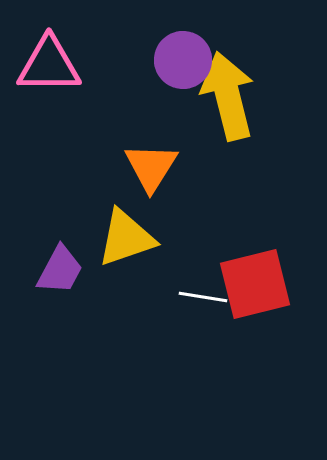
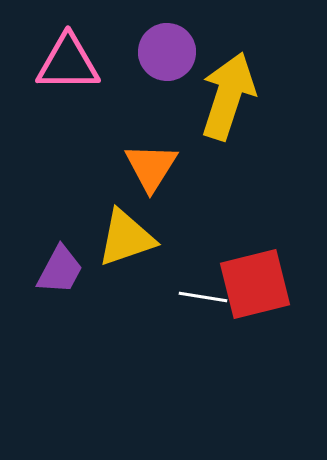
purple circle: moved 16 px left, 8 px up
pink triangle: moved 19 px right, 2 px up
yellow arrow: rotated 32 degrees clockwise
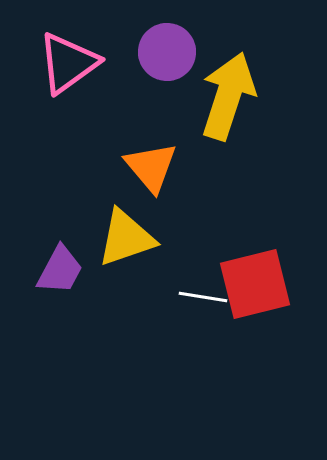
pink triangle: rotated 36 degrees counterclockwise
orange triangle: rotated 12 degrees counterclockwise
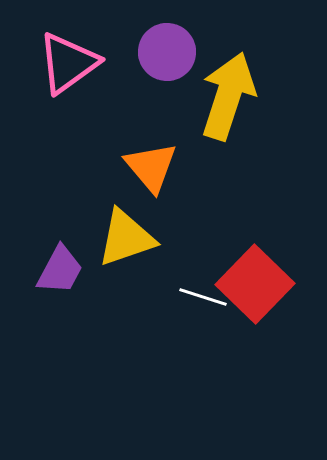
red square: rotated 32 degrees counterclockwise
white line: rotated 9 degrees clockwise
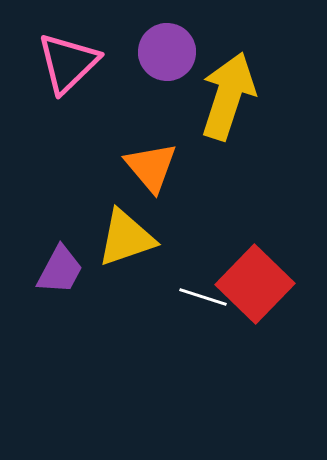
pink triangle: rotated 8 degrees counterclockwise
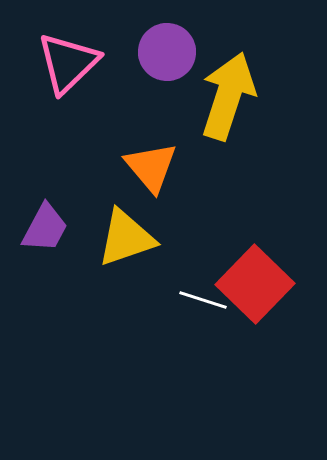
purple trapezoid: moved 15 px left, 42 px up
white line: moved 3 px down
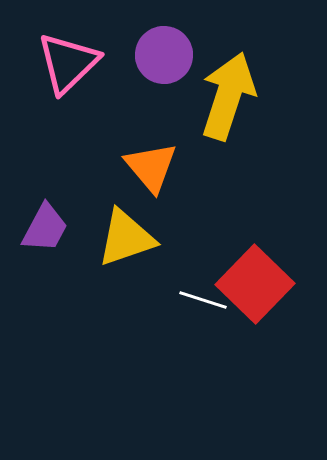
purple circle: moved 3 px left, 3 px down
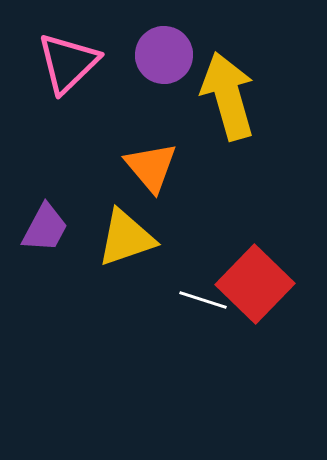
yellow arrow: rotated 34 degrees counterclockwise
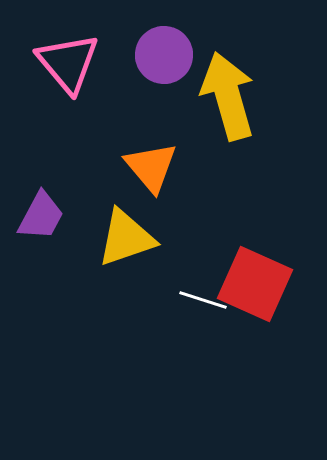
pink triangle: rotated 26 degrees counterclockwise
purple trapezoid: moved 4 px left, 12 px up
red square: rotated 20 degrees counterclockwise
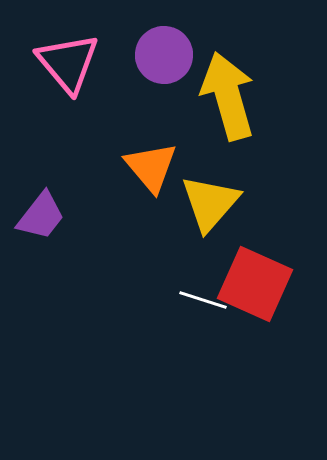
purple trapezoid: rotated 10 degrees clockwise
yellow triangle: moved 84 px right, 35 px up; rotated 30 degrees counterclockwise
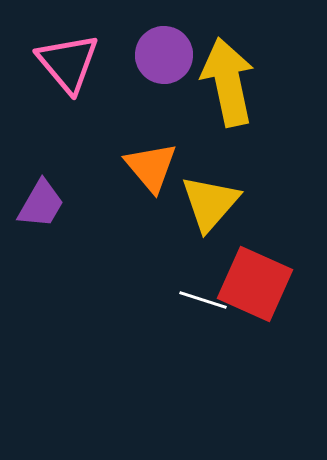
yellow arrow: moved 14 px up; rotated 4 degrees clockwise
purple trapezoid: moved 12 px up; rotated 8 degrees counterclockwise
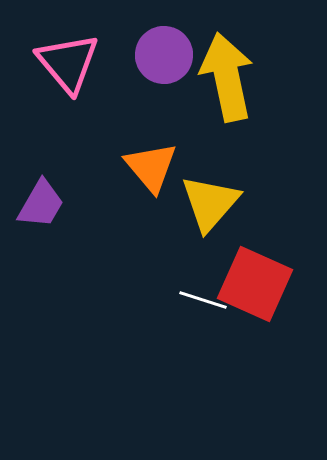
yellow arrow: moved 1 px left, 5 px up
